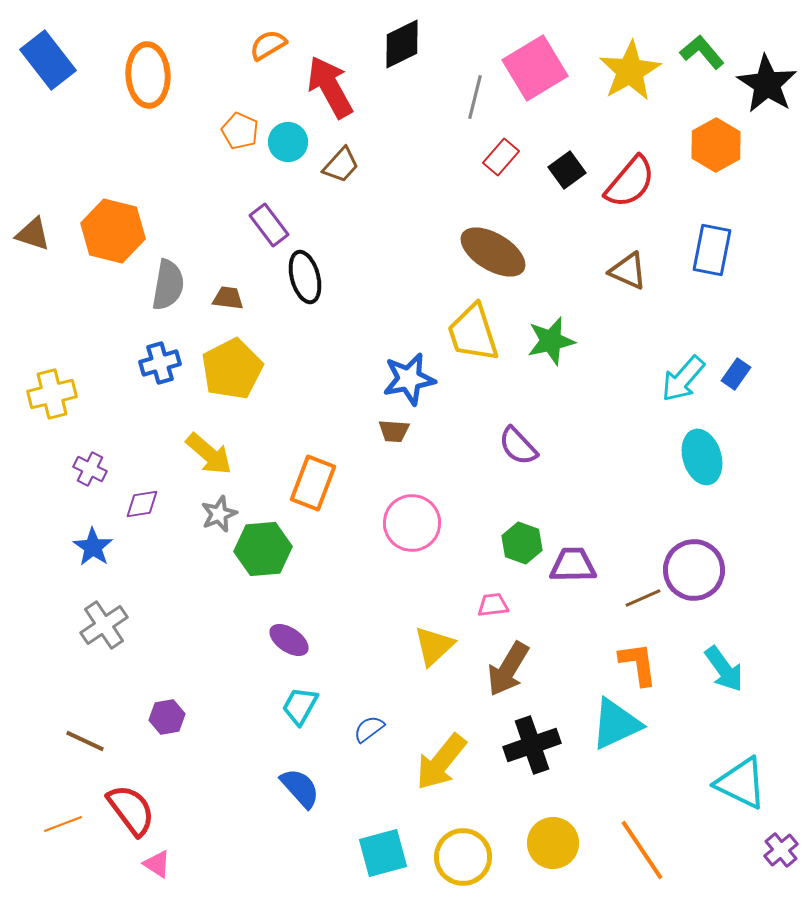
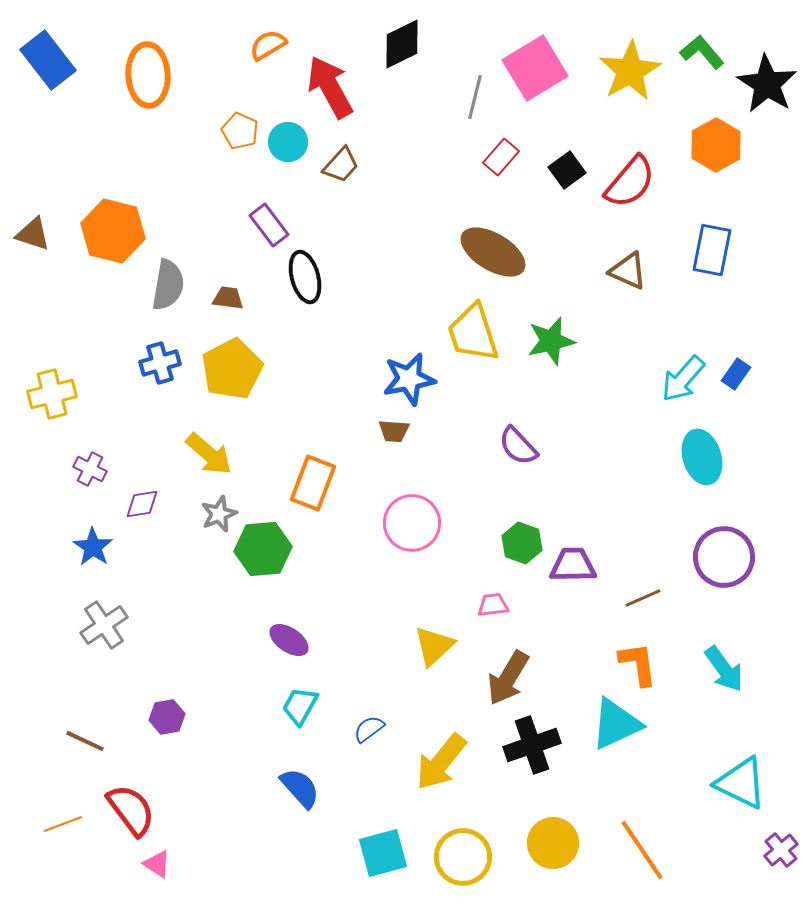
purple circle at (694, 570): moved 30 px right, 13 px up
brown arrow at (508, 669): moved 9 px down
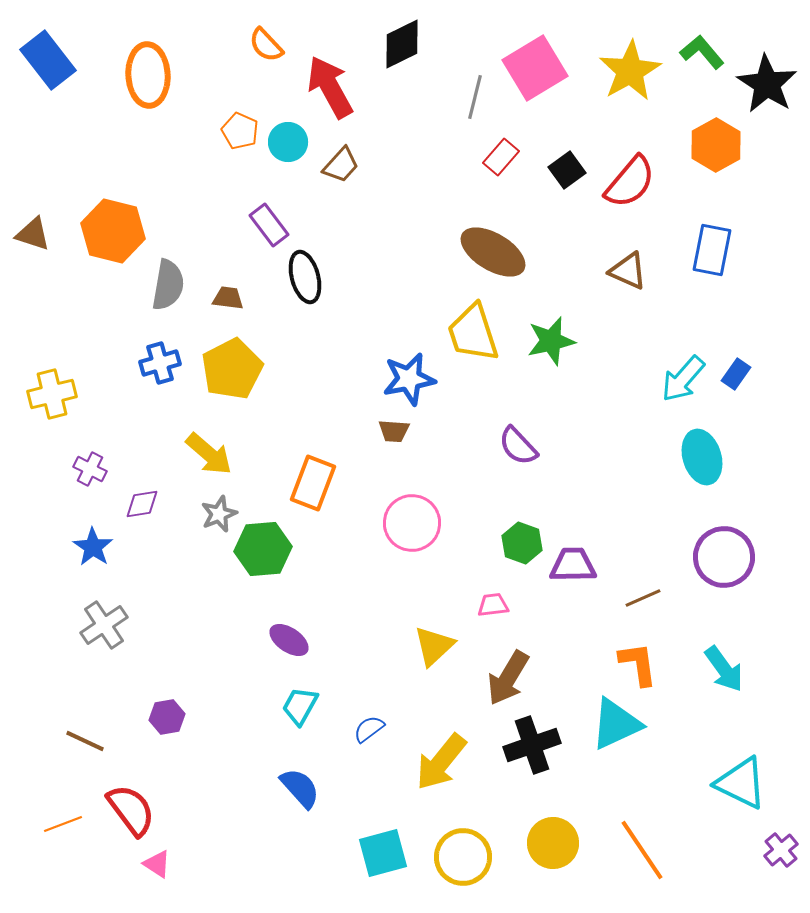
orange semicircle at (268, 45): moved 2 px left; rotated 102 degrees counterclockwise
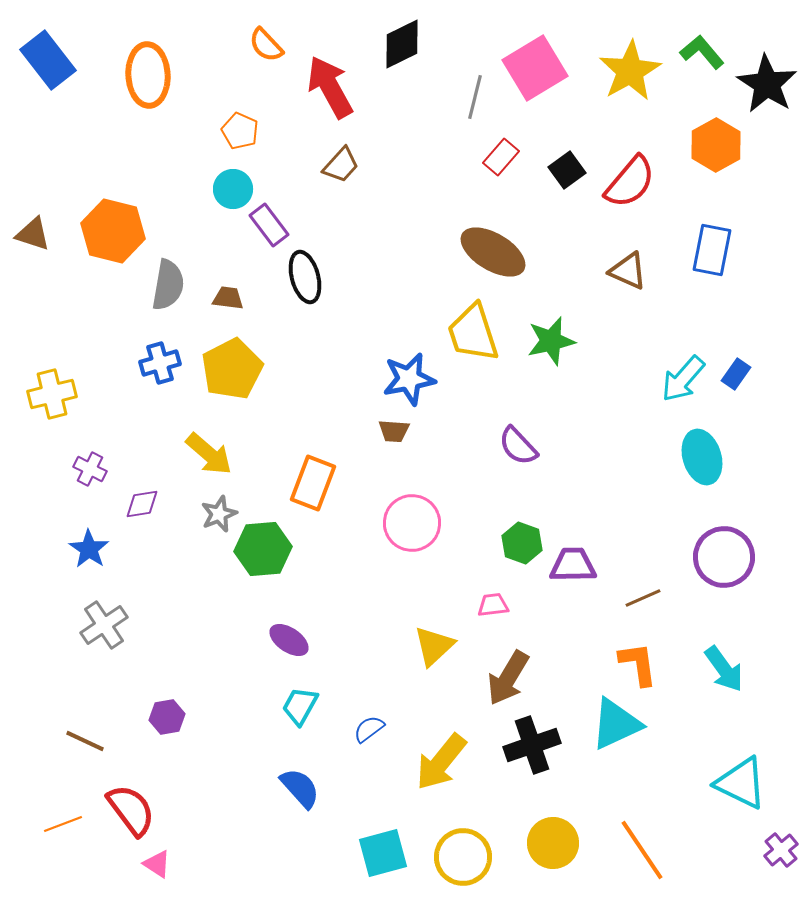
cyan circle at (288, 142): moved 55 px left, 47 px down
blue star at (93, 547): moved 4 px left, 2 px down
